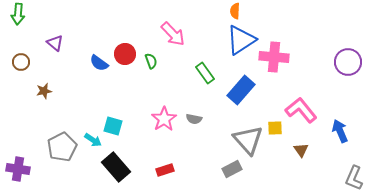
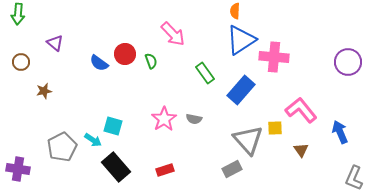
blue arrow: moved 1 px down
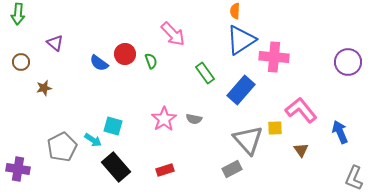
brown star: moved 3 px up
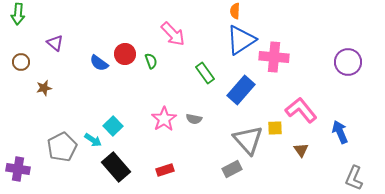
cyan square: rotated 30 degrees clockwise
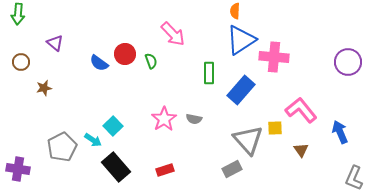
green rectangle: moved 4 px right; rotated 35 degrees clockwise
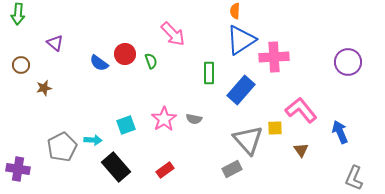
pink cross: rotated 8 degrees counterclockwise
brown circle: moved 3 px down
cyan square: moved 13 px right, 1 px up; rotated 24 degrees clockwise
cyan arrow: rotated 30 degrees counterclockwise
red rectangle: rotated 18 degrees counterclockwise
